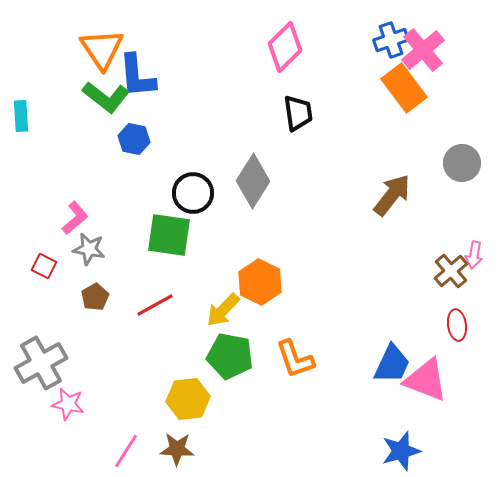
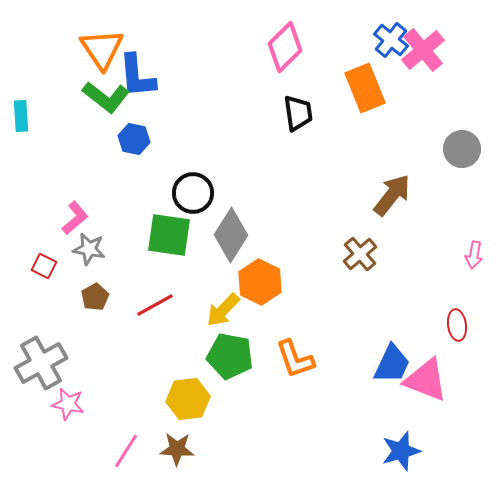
blue cross: rotated 32 degrees counterclockwise
orange rectangle: moved 39 px left; rotated 15 degrees clockwise
gray circle: moved 14 px up
gray diamond: moved 22 px left, 54 px down
brown cross: moved 91 px left, 17 px up
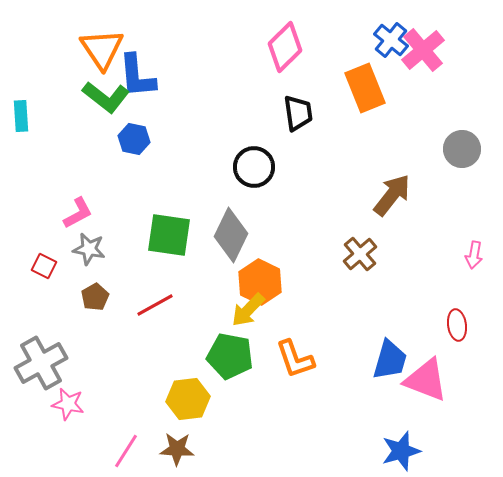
black circle: moved 61 px right, 26 px up
pink L-shape: moved 3 px right, 5 px up; rotated 12 degrees clockwise
gray diamond: rotated 6 degrees counterclockwise
yellow arrow: moved 25 px right
blue trapezoid: moved 2 px left, 4 px up; rotated 9 degrees counterclockwise
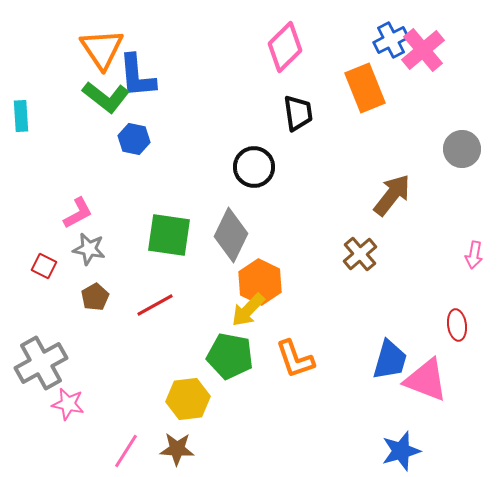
blue cross: rotated 24 degrees clockwise
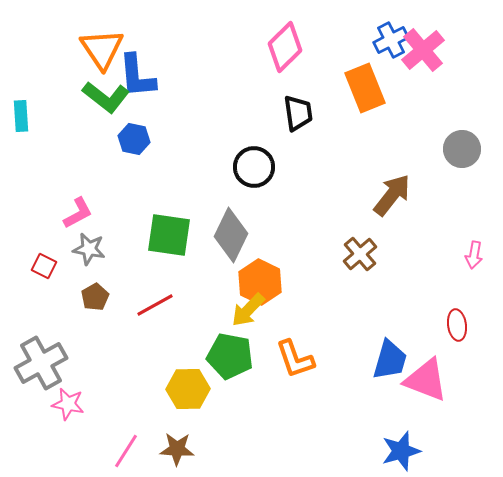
yellow hexagon: moved 10 px up; rotated 6 degrees clockwise
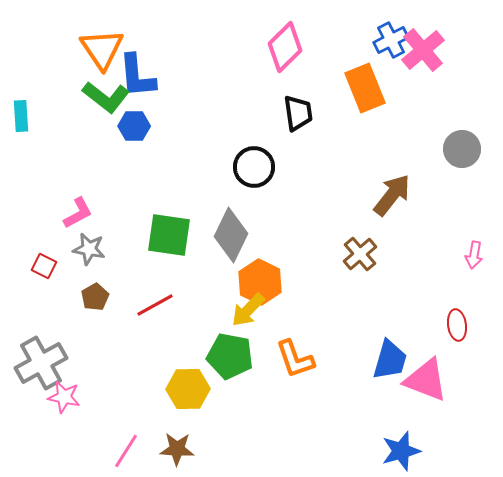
blue hexagon: moved 13 px up; rotated 12 degrees counterclockwise
pink star: moved 4 px left, 7 px up
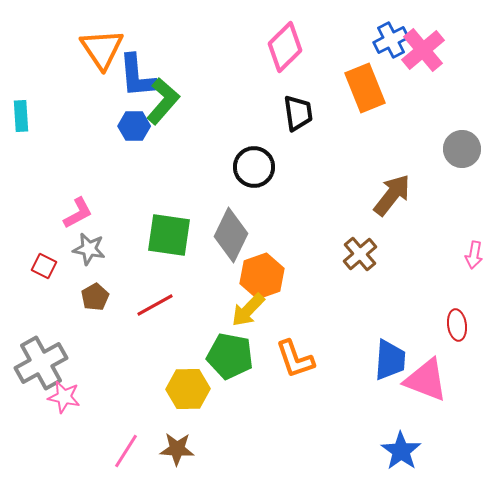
green L-shape: moved 57 px right, 4 px down; rotated 87 degrees counterclockwise
orange hexagon: moved 2 px right, 6 px up; rotated 15 degrees clockwise
blue trapezoid: rotated 12 degrees counterclockwise
blue star: rotated 21 degrees counterclockwise
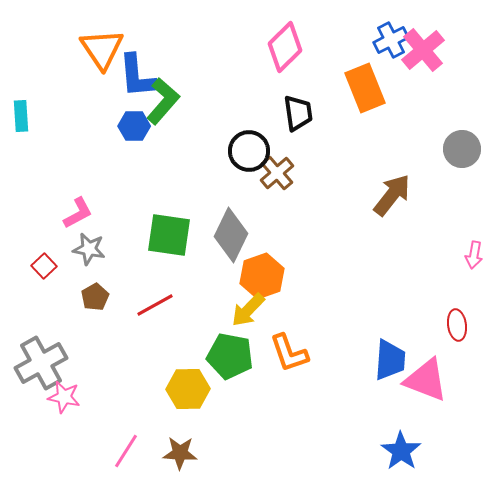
black circle: moved 5 px left, 16 px up
brown cross: moved 83 px left, 81 px up
red square: rotated 20 degrees clockwise
orange L-shape: moved 6 px left, 6 px up
brown star: moved 3 px right, 4 px down
